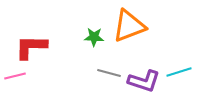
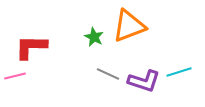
green star: rotated 24 degrees clockwise
gray line: moved 1 px left, 1 px down; rotated 10 degrees clockwise
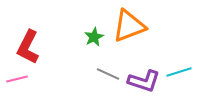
green star: rotated 18 degrees clockwise
red L-shape: moved 3 px left; rotated 64 degrees counterclockwise
pink line: moved 2 px right, 3 px down
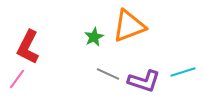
cyan line: moved 4 px right
pink line: rotated 40 degrees counterclockwise
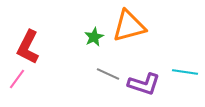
orange triangle: rotated 6 degrees clockwise
cyan line: moved 2 px right; rotated 25 degrees clockwise
purple L-shape: moved 3 px down
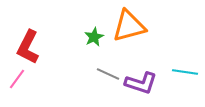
purple L-shape: moved 3 px left, 1 px up
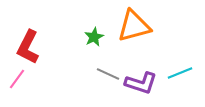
orange triangle: moved 5 px right
cyan line: moved 5 px left, 1 px down; rotated 30 degrees counterclockwise
